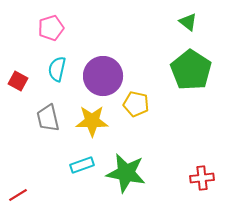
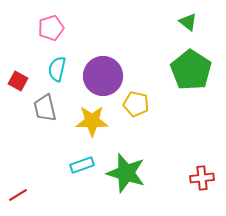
gray trapezoid: moved 3 px left, 10 px up
green star: rotated 6 degrees clockwise
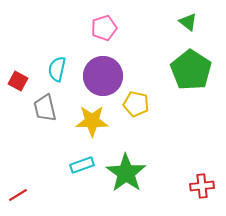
pink pentagon: moved 53 px right
green star: rotated 18 degrees clockwise
red cross: moved 8 px down
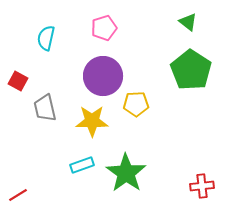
cyan semicircle: moved 11 px left, 31 px up
yellow pentagon: rotated 15 degrees counterclockwise
